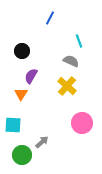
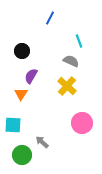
gray arrow: rotated 96 degrees counterclockwise
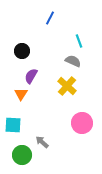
gray semicircle: moved 2 px right
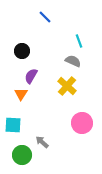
blue line: moved 5 px left, 1 px up; rotated 72 degrees counterclockwise
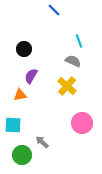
blue line: moved 9 px right, 7 px up
black circle: moved 2 px right, 2 px up
orange triangle: moved 1 px left, 1 px down; rotated 48 degrees clockwise
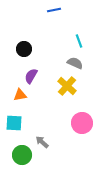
blue line: rotated 56 degrees counterclockwise
gray semicircle: moved 2 px right, 2 px down
cyan square: moved 1 px right, 2 px up
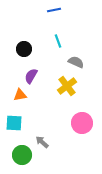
cyan line: moved 21 px left
gray semicircle: moved 1 px right, 1 px up
yellow cross: rotated 12 degrees clockwise
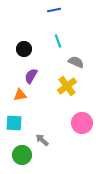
gray arrow: moved 2 px up
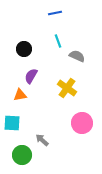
blue line: moved 1 px right, 3 px down
gray semicircle: moved 1 px right, 6 px up
yellow cross: moved 2 px down; rotated 18 degrees counterclockwise
cyan square: moved 2 px left
